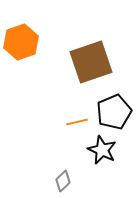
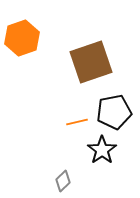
orange hexagon: moved 1 px right, 4 px up
black pentagon: rotated 12 degrees clockwise
black star: rotated 12 degrees clockwise
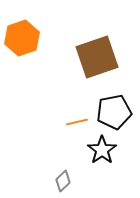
brown square: moved 6 px right, 5 px up
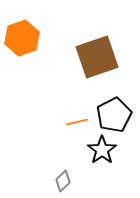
black pentagon: moved 3 px down; rotated 16 degrees counterclockwise
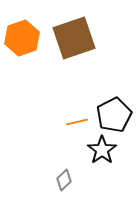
brown square: moved 23 px left, 19 px up
gray diamond: moved 1 px right, 1 px up
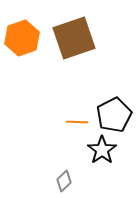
orange line: rotated 15 degrees clockwise
gray diamond: moved 1 px down
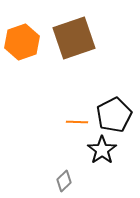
orange hexagon: moved 4 px down
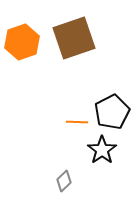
black pentagon: moved 2 px left, 3 px up
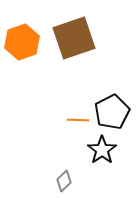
orange line: moved 1 px right, 2 px up
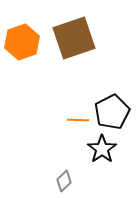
black star: moved 1 px up
